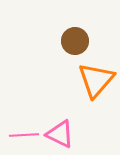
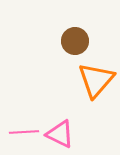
pink line: moved 3 px up
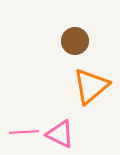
orange triangle: moved 5 px left, 6 px down; rotated 9 degrees clockwise
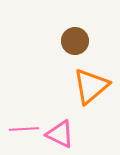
pink line: moved 3 px up
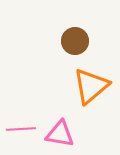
pink line: moved 3 px left
pink triangle: rotated 16 degrees counterclockwise
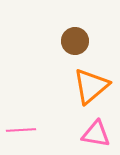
pink line: moved 1 px down
pink triangle: moved 36 px right
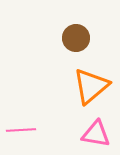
brown circle: moved 1 px right, 3 px up
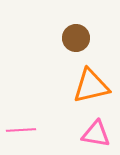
orange triangle: rotated 27 degrees clockwise
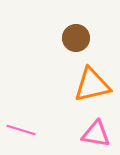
orange triangle: moved 1 px right, 1 px up
pink line: rotated 20 degrees clockwise
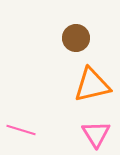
pink triangle: rotated 48 degrees clockwise
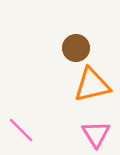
brown circle: moved 10 px down
pink line: rotated 28 degrees clockwise
